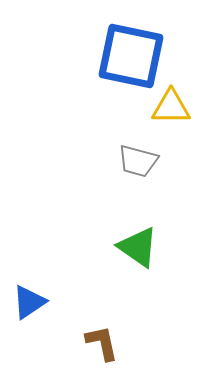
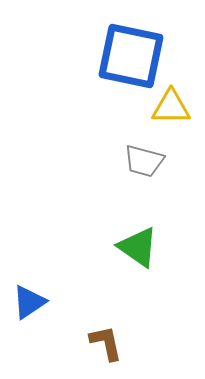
gray trapezoid: moved 6 px right
brown L-shape: moved 4 px right
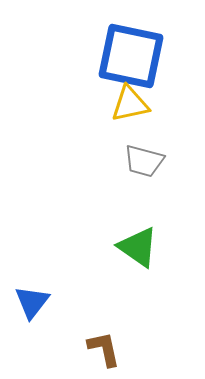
yellow triangle: moved 41 px left, 3 px up; rotated 12 degrees counterclockwise
blue triangle: moved 3 px right; rotated 18 degrees counterclockwise
brown L-shape: moved 2 px left, 6 px down
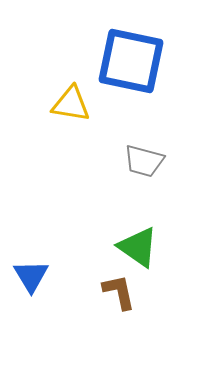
blue square: moved 5 px down
yellow triangle: moved 59 px left; rotated 21 degrees clockwise
blue triangle: moved 1 px left, 26 px up; rotated 9 degrees counterclockwise
brown L-shape: moved 15 px right, 57 px up
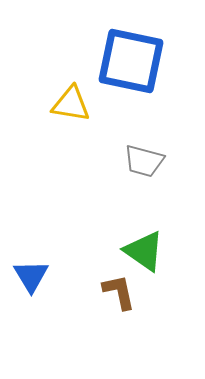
green triangle: moved 6 px right, 4 px down
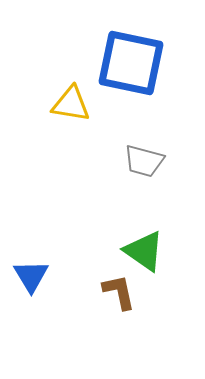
blue square: moved 2 px down
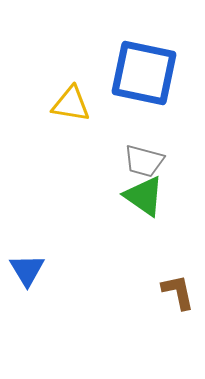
blue square: moved 13 px right, 10 px down
green triangle: moved 55 px up
blue triangle: moved 4 px left, 6 px up
brown L-shape: moved 59 px right
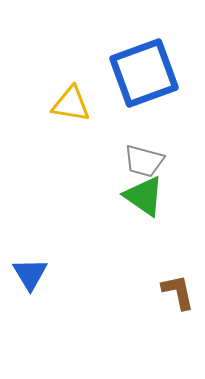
blue square: rotated 32 degrees counterclockwise
blue triangle: moved 3 px right, 4 px down
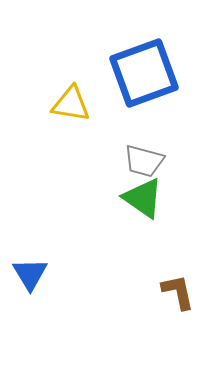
green triangle: moved 1 px left, 2 px down
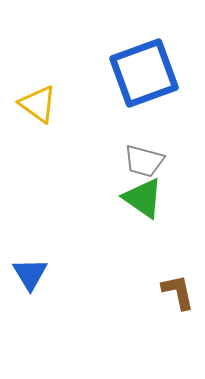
yellow triangle: moved 33 px left; rotated 27 degrees clockwise
